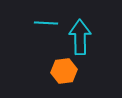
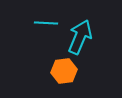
cyan arrow: rotated 24 degrees clockwise
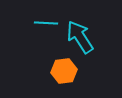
cyan arrow: rotated 56 degrees counterclockwise
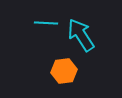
cyan arrow: moved 1 px right, 2 px up
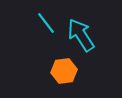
cyan line: rotated 50 degrees clockwise
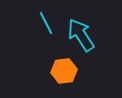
cyan line: rotated 10 degrees clockwise
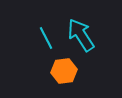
cyan line: moved 15 px down
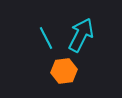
cyan arrow: rotated 60 degrees clockwise
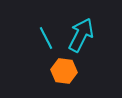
orange hexagon: rotated 15 degrees clockwise
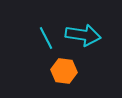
cyan arrow: moved 2 px right; rotated 72 degrees clockwise
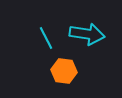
cyan arrow: moved 4 px right, 1 px up
